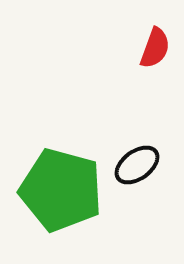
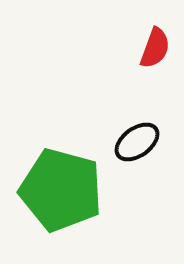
black ellipse: moved 23 px up
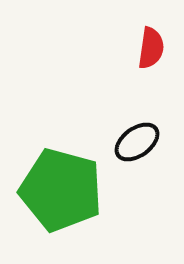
red semicircle: moved 4 px left; rotated 12 degrees counterclockwise
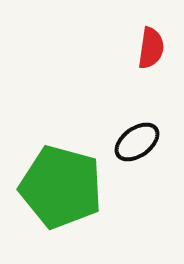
green pentagon: moved 3 px up
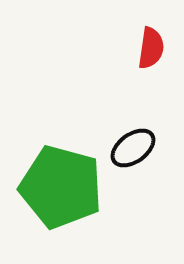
black ellipse: moved 4 px left, 6 px down
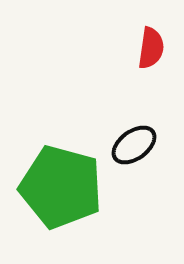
black ellipse: moved 1 px right, 3 px up
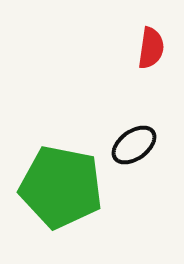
green pentagon: rotated 4 degrees counterclockwise
